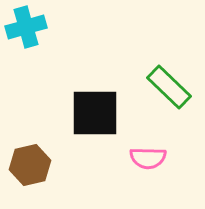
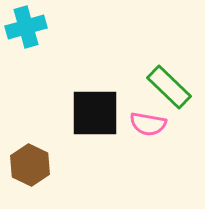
pink semicircle: moved 34 px up; rotated 9 degrees clockwise
brown hexagon: rotated 21 degrees counterclockwise
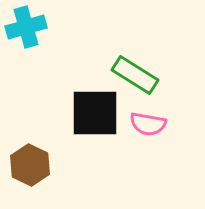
green rectangle: moved 34 px left, 12 px up; rotated 12 degrees counterclockwise
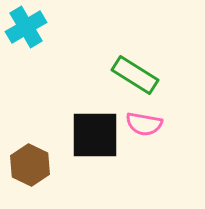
cyan cross: rotated 15 degrees counterclockwise
black square: moved 22 px down
pink semicircle: moved 4 px left
